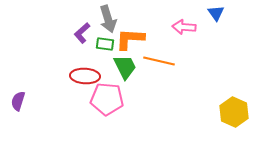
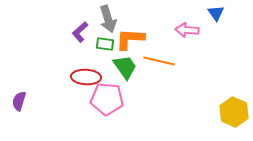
pink arrow: moved 3 px right, 3 px down
purple L-shape: moved 2 px left, 1 px up
green trapezoid: rotated 8 degrees counterclockwise
red ellipse: moved 1 px right, 1 px down
purple semicircle: moved 1 px right
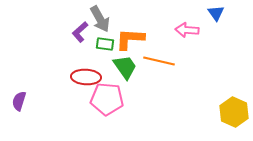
gray arrow: moved 8 px left; rotated 12 degrees counterclockwise
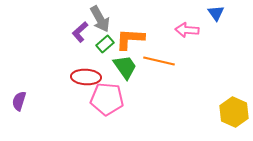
green rectangle: rotated 48 degrees counterclockwise
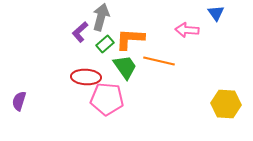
gray arrow: moved 1 px right, 2 px up; rotated 136 degrees counterclockwise
yellow hexagon: moved 8 px left, 8 px up; rotated 20 degrees counterclockwise
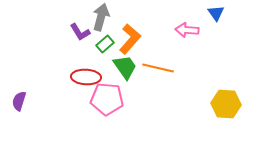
purple L-shape: rotated 80 degrees counterclockwise
orange L-shape: rotated 128 degrees clockwise
orange line: moved 1 px left, 7 px down
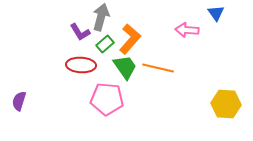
red ellipse: moved 5 px left, 12 px up
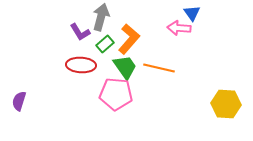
blue triangle: moved 24 px left
pink arrow: moved 8 px left, 2 px up
orange L-shape: moved 1 px left
orange line: moved 1 px right
pink pentagon: moved 9 px right, 5 px up
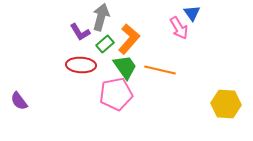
pink arrow: rotated 125 degrees counterclockwise
orange line: moved 1 px right, 2 px down
pink pentagon: rotated 16 degrees counterclockwise
purple semicircle: rotated 54 degrees counterclockwise
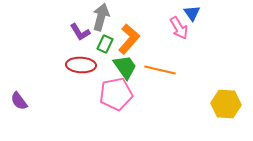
green rectangle: rotated 24 degrees counterclockwise
